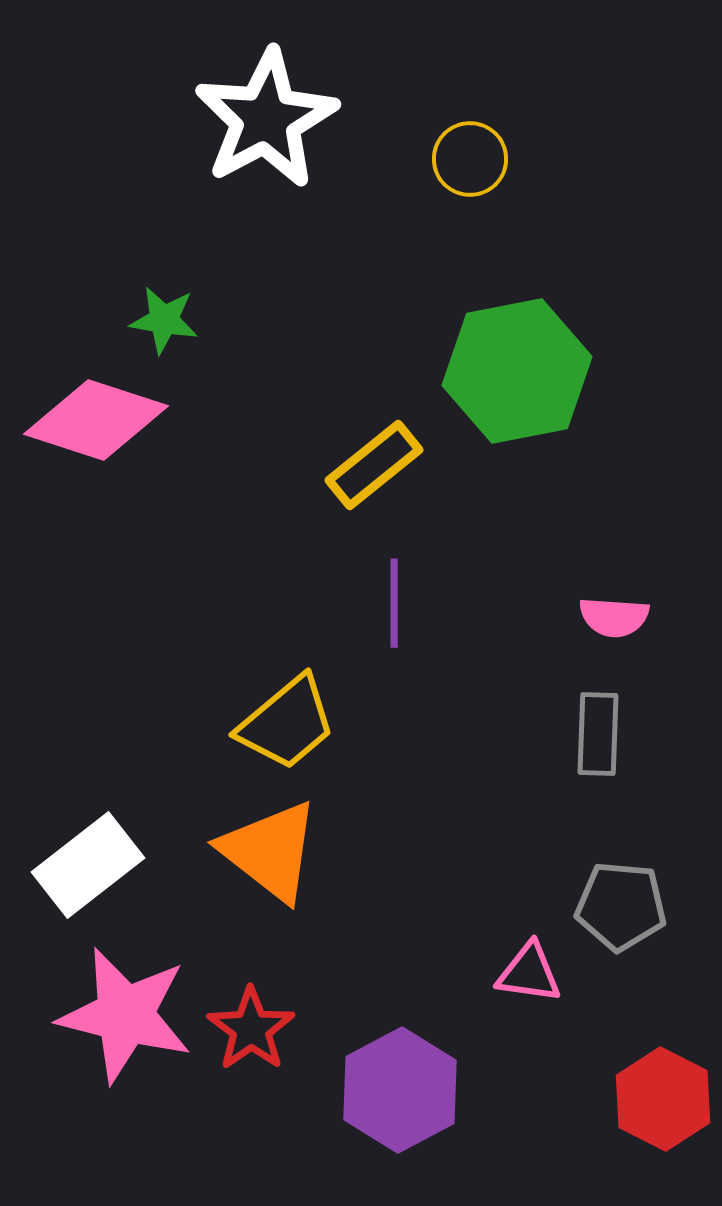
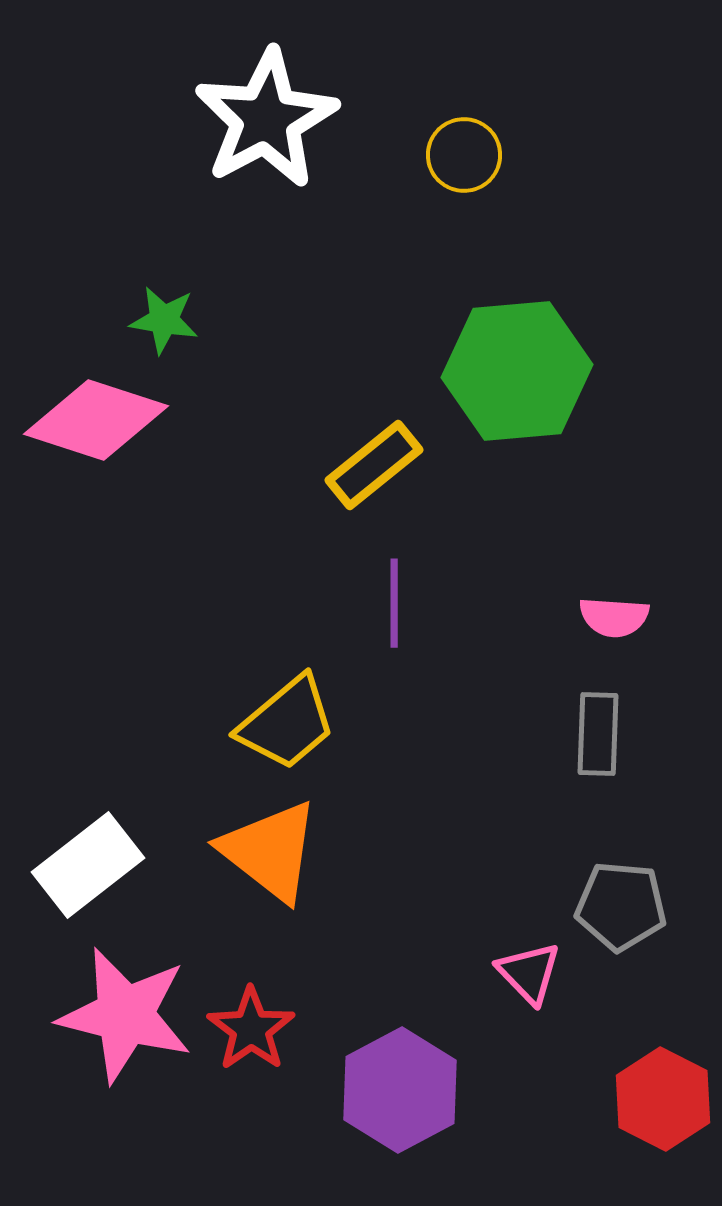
yellow circle: moved 6 px left, 4 px up
green hexagon: rotated 6 degrees clockwise
pink triangle: rotated 38 degrees clockwise
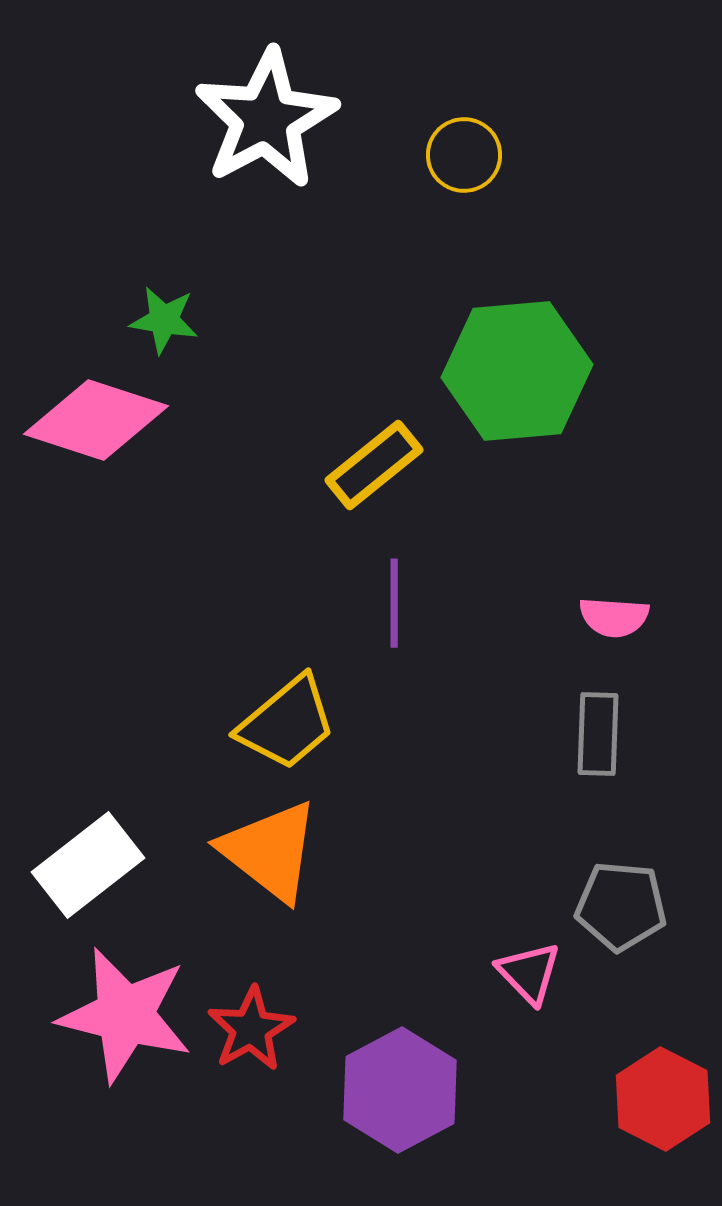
red star: rotated 6 degrees clockwise
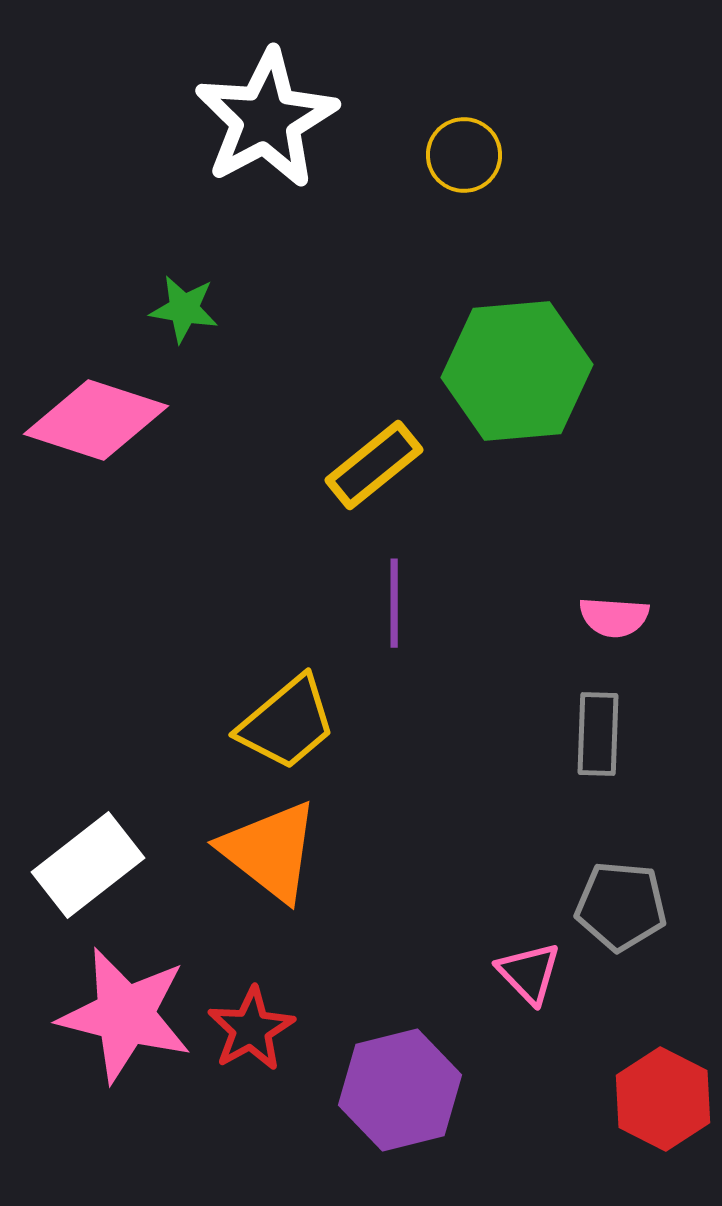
green star: moved 20 px right, 11 px up
purple hexagon: rotated 14 degrees clockwise
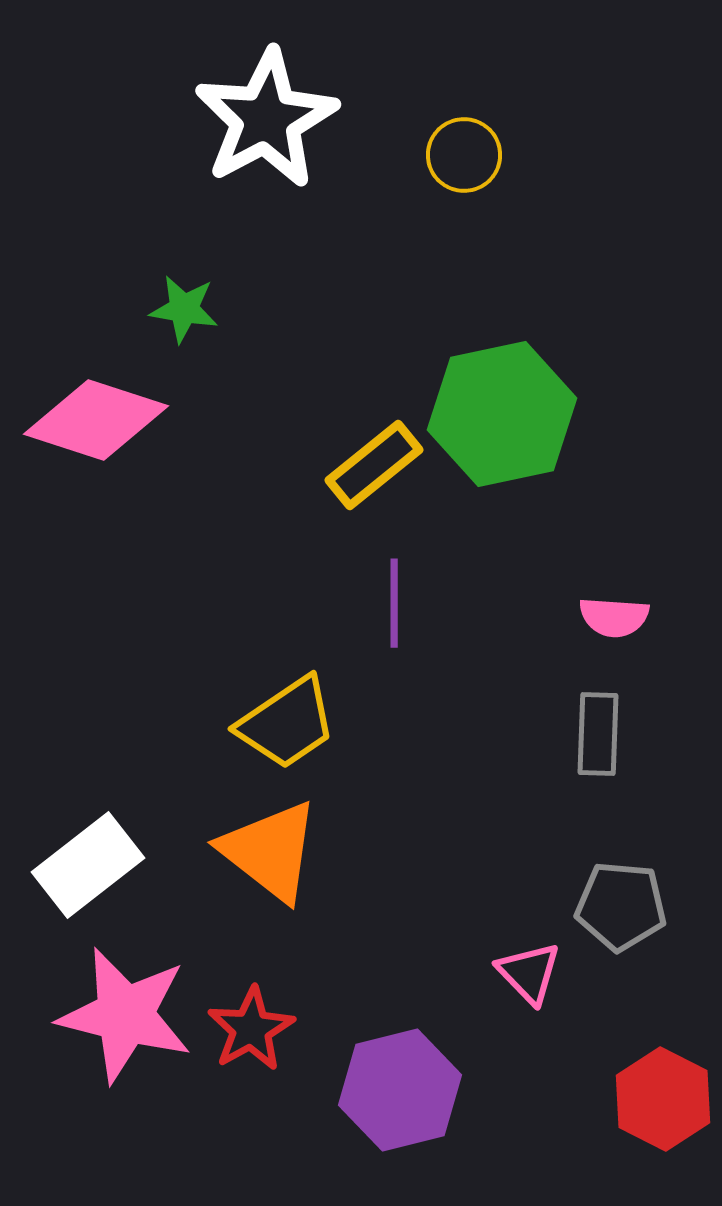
green hexagon: moved 15 px left, 43 px down; rotated 7 degrees counterclockwise
yellow trapezoid: rotated 6 degrees clockwise
